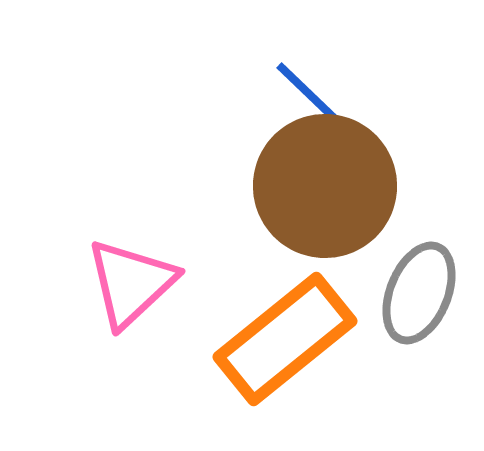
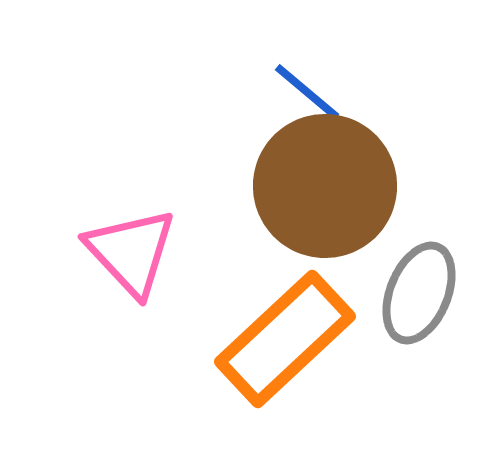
blue line: rotated 4 degrees counterclockwise
pink triangle: moved 31 px up; rotated 30 degrees counterclockwise
orange rectangle: rotated 4 degrees counterclockwise
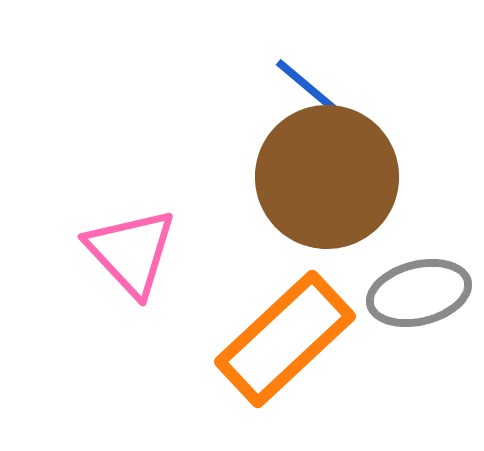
blue line: moved 1 px right, 5 px up
brown circle: moved 2 px right, 9 px up
gray ellipse: rotated 54 degrees clockwise
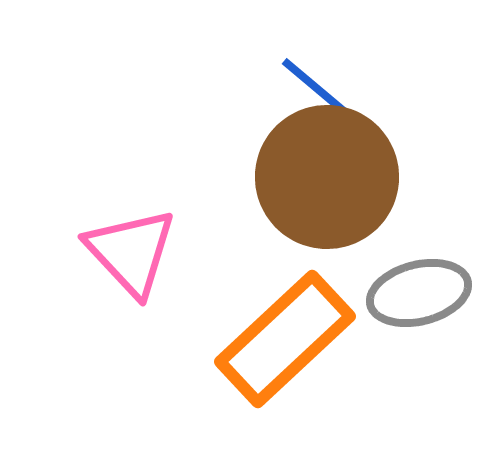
blue line: moved 6 px right, 1 px up
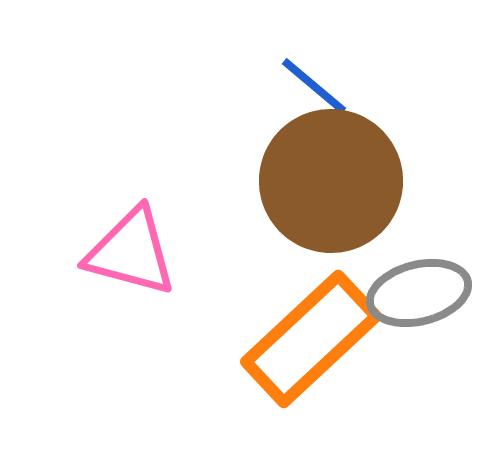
brown circle: moved 4 px right, 4 px down
pink triangle: rotated 32 degrees counterclockwise
orange rectangle: moved 26 px right
